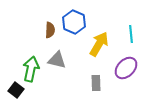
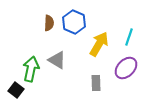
brown semicircle: moved 1 px left, 7 px up
cyan line: moved 2 px left, 3 px down; rotated 24 degrees clockwise
gray triangle: rotated 18 degrees clockwise
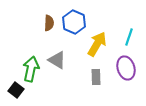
yellow arrow: moved 2 px left
purple ellipse: rotated 60 degrees counterclockwise
gray rectangle: moved 6 px up
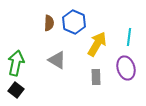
cyan line: rotated 12 degrees counterclockwise
green arrow: moved 15 px left, 6 px up
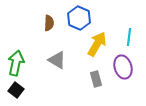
blue hexagon: moved 5 px right, 4 px up
purple ellipse: moved 3 px left, 1 px up
gray rectangle: moved 2 px down; rotated 14 degrees counterclockwise
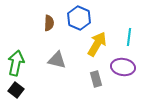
gray triangle: rotated 18 degrees counterclockwise
purple ellipse: rotated 65 degrees counterclockwise
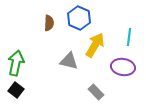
yellow arrow: moved 2 px left, 1 px down
gray triangle: moved 12 px right, 1 px down
gray rectangle: moved 13 px down; rotated 28 degrees counterclockwise
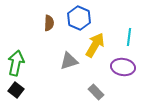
gray triangle: rotated 30 degrees counterclockwise
